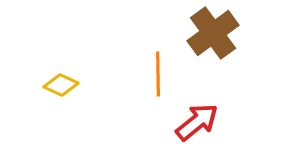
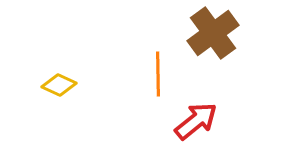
yellow diamond: moved 2 px left
red arrow: moved 1 px left, 1 px up
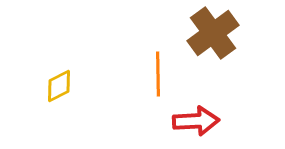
yellow diamond: moved 1 px down; rotated 52 degrees counterclockwise
red arrow: rotated 36 degrees clockwise
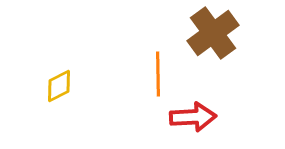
red arrow: moved 3 px left, 4 px up
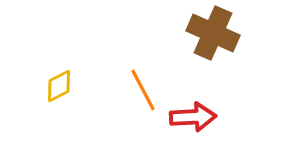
brown cross: rotated 30 degrees counterclockwise
orange line: moved 15 px left, 16 px down; rotated 27 degrees counterclockwise
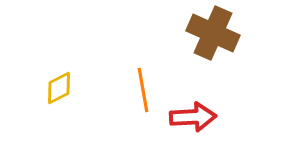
yellow diamond: moved 2 px down
orange line: rotated 18 degrees clockwise
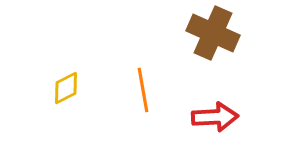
yellow diamond: moved 7 px right
red arrow: moved 22 px right
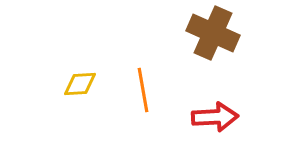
yellow diamond: moved 14 px right, 4 px up; rotated 24 degrees clockwise
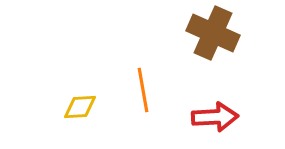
yellow diamond: moved 23 px down
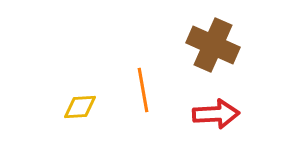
brown cross: moved 12 px down
red arrow: moved 1 px right, 3 px up
